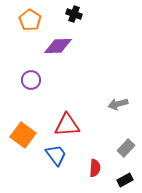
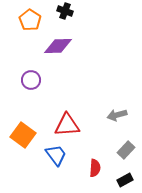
black cross: moved 9 px left, 3 px up
gray arrow: moved 1 px left, 11 px down
gray rectangle: moved 2 px down
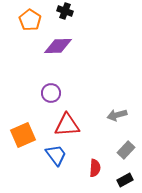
purple circle: moved 20 px right, 13 px down
orange square: rotated 30 degrees clockwise
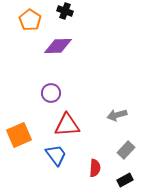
orange square: moved 4 px left
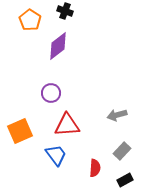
purple diamond: rotated 36 degrees counterclockwise
orange square: moved 1 px right, 4 px up
gray rectangle: moved 4 px left, 1 px down
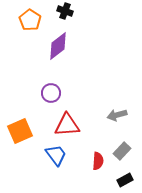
red semicircle: moved 3 px right, 7 px up
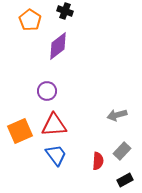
purple circle: moved 4 px left, 2 px up
red triangle: moved 13 px left
